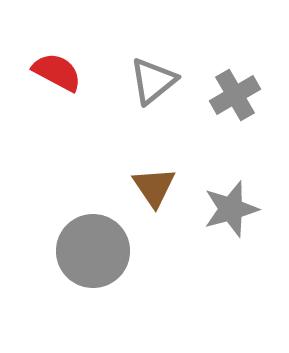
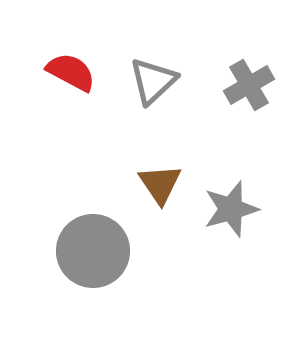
red semicircle: moved 14 px right
gray triangle: rotated 4 degrees counterclockwise
gray cross: moved 14 px right, 10 px up
brown triangle: moved 6 px right, 3 px up
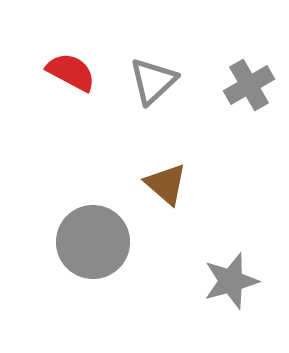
brown triangle: moved 6 px right; rotated 15 degrees counterclockwise
gray star: moved 72 px down
gray circle: moved 9 px up
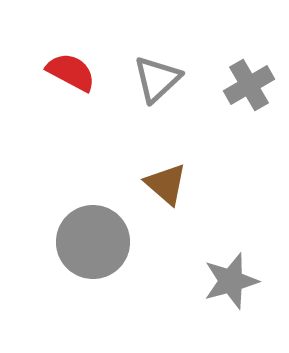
gray triangle: moved 4 px right, 2 px up
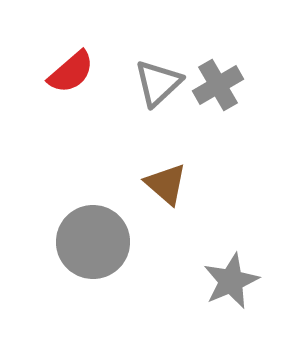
red semicircle: rotated 111 degrees clockwise
gray triangle: moved 1 px right, 4 px down
gray cross: moved 31 px left
gray star: rotated 8 degrees counterclockwise
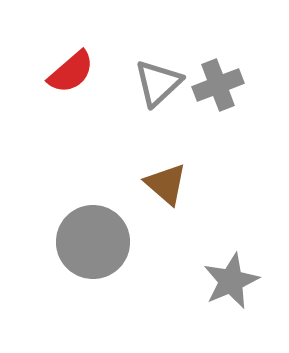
gray cross: rotated 9 degrees clockwise
